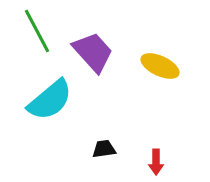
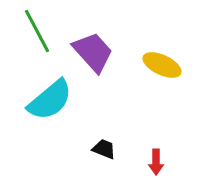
yellow ellipse: moved 2 px right, 1 px up
black trapezoid: rotated 30 degrees clockwise
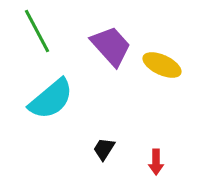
purple trapezoid: moved 18 px right, 6 px up
cyan semicircle: moved 1 px right, 1 px up
black trapezoid: rotated 80 degrees counterclockwise
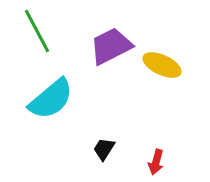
purple trapezoid: rotated 75 degrees counterclockwise
red arrow: rotated 15 degrees clockwise
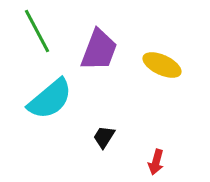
purple trapezoid: moved 12 px left, 4 px down; rotated 138 degrees clockwise
cyan semicircle: moved 1 px left
black trapezoid: moved 12 px up
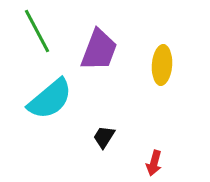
yellow ellipse: rotated 69 degrees clockwise
red arrow: moved 2 px left, 1 px down
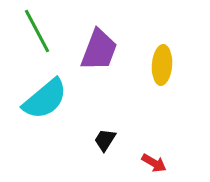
cyan semicircle: moved 5 px left
black trapezoid: moved 1 px right, 3 px down
red arrow: rotated 75 degrees counterclockwise
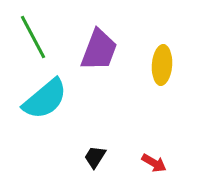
green line: moved 4 px left, 6 px down
black trapezoid: moved 10 px left, 17 px down
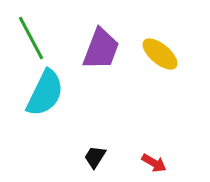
green line: moved 2 px left, 1 px down
purple trapezoid: moved 2 px right, 1 px up
yellow ellipse: moved 2 px left, 11 px up; rotated 54 degrees counterclockwise
cyan semicircle: moved 6 px up; rotated 24 degrees counterclockwise
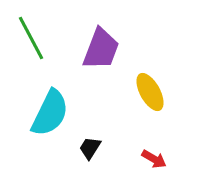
yellow ellipse: moved 10 px left, 38 px down; rotated 21 degrees clockwise
cyan semicircle: moved 5 px right, 20 px down
black trapezoid: moved 5 px left, 9 px up
red arrow: moved 4 px up
